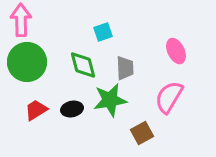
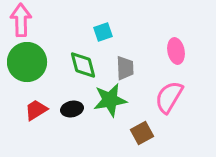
pink ellipse: rotated 15 degrees clockwise
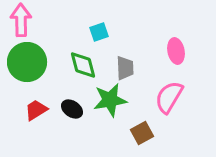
cyan square: moved 4 px left
black ellipse: rotated 45 degrees clockwise
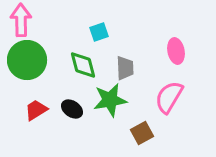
green circle: moved 2 px up
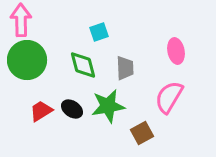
green star: moved 2 px left, 6 px down
red trapezoid: moved 5 px right, 1 px down
